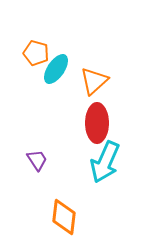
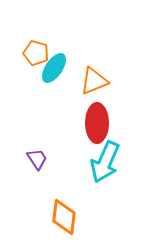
cyan ellipse: moved 2 px left, 1 px up
orange triangle: rotated 20 degrees clockwise
purple trapezoid: moved 1 px up
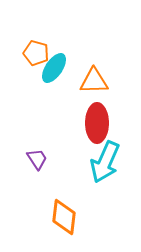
orange triangle: rotated 20 degrees clockwise
